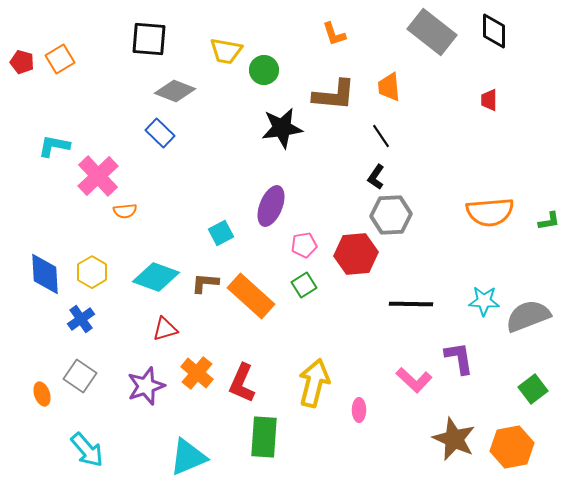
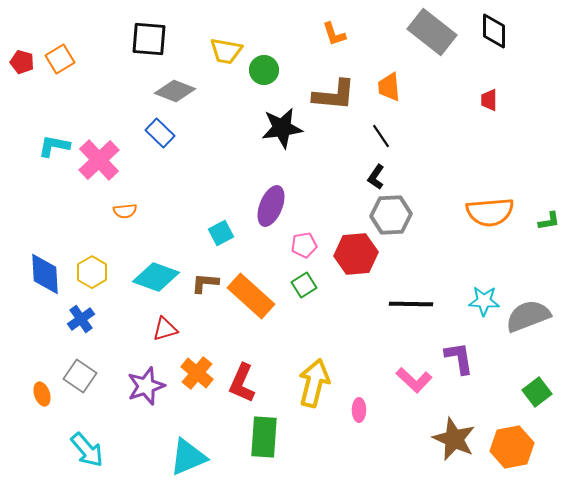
pink cross at (98, 176): moved 1 px right, 16 px up
green square at (533, 389): moved 4 px right, 3 px down
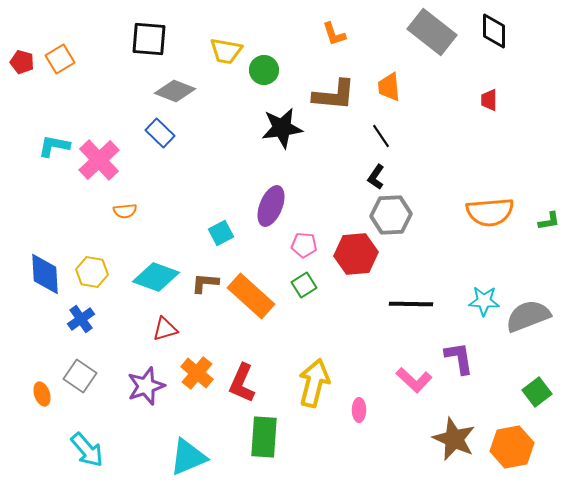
pink pentagon at (304, 245): rotated 15 degrees clockwise
yellow hexagon at (92, 272): rotated 20 degrees counterclockwise
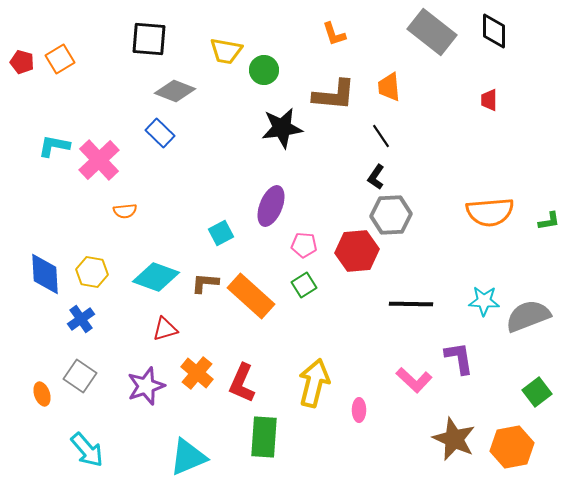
red hexagon at (356, 254): moved 1 px right, 3 px up
